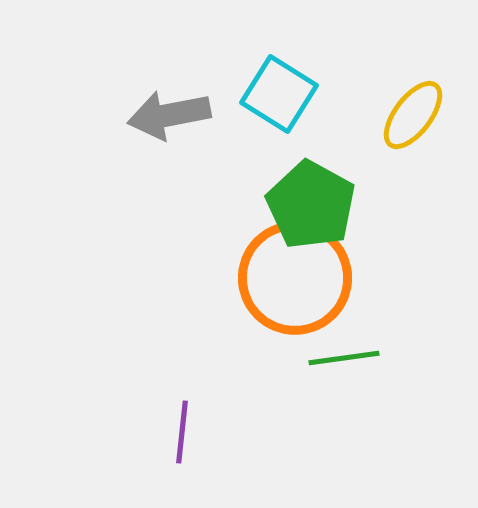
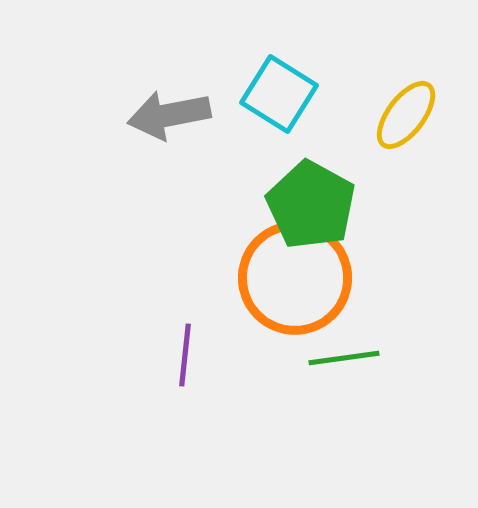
yellow ellipse: moved 7 px left
purple line: moved 3 px right, 77 px up
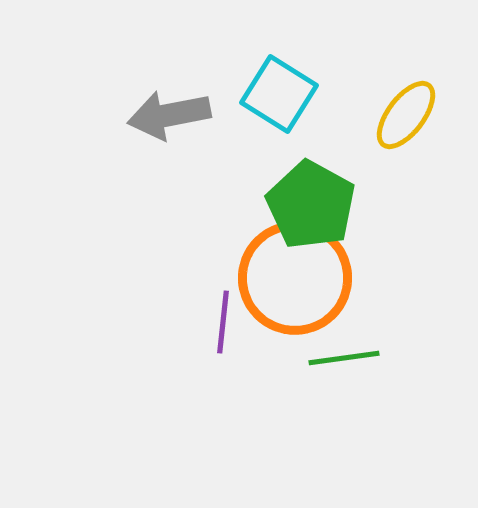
purple line: moved 38 px right, 33 px up
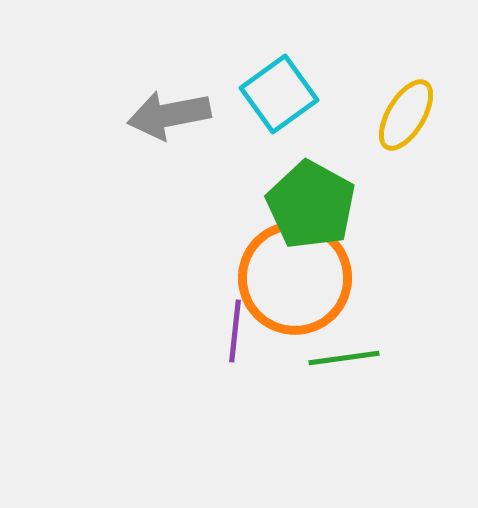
cyan square: rotated 22 degrees clockwise
yellow ellipse: rotated 6 degrees counterclockwise
purple line: moved 12 px right, 9 px down
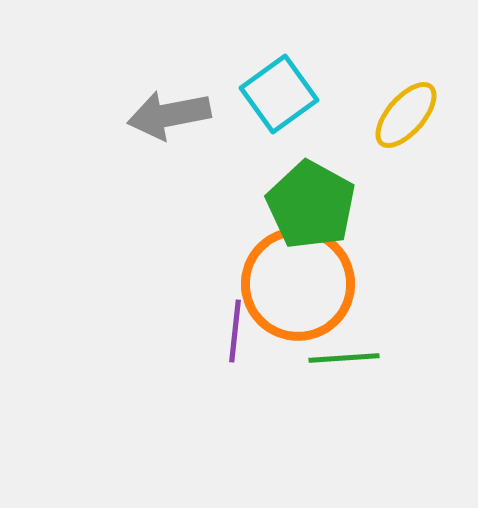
yellow ellipse: rotated 10 degrees clockwise
orange circle: moved 3 px right, 6 px down
green line: rotated 4 degrees clockwise
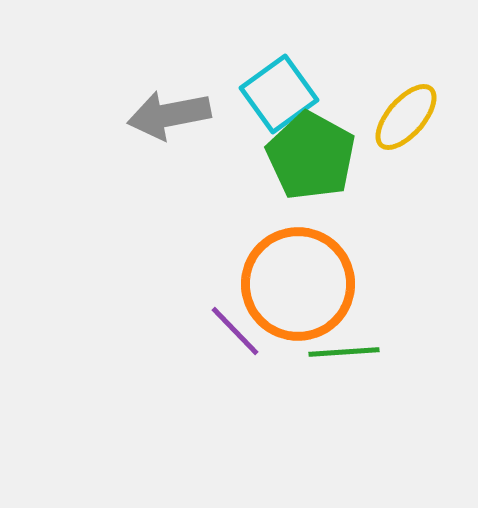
yellow ellipse: moved 2 px down
green pentagon: moved 49 px up
purple line: rotated 50 degrees counterclockwise
green line: moved 6 px up
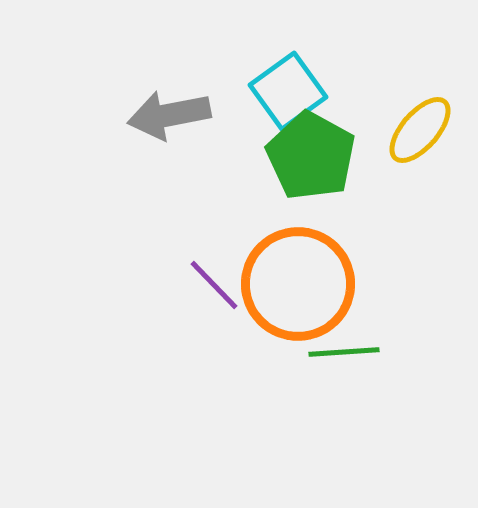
cyan square: moved 9 px right, 3 px up
yellow ellipse: moved 14 px right, 13 px down
purple line: moved 21 px left, 46 px up
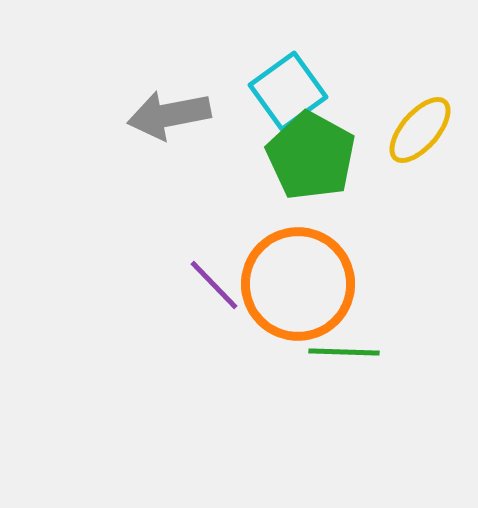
green line: rotated 6 degrees clockwise
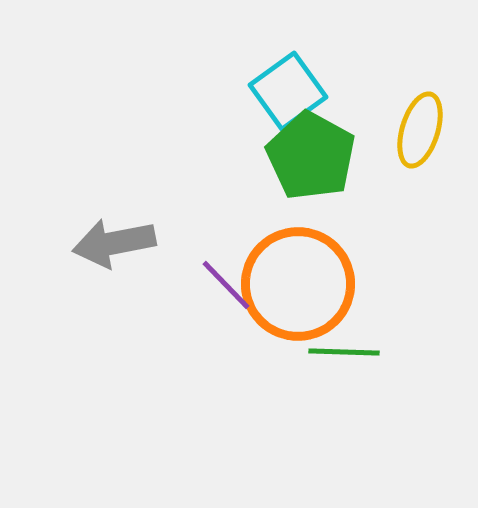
gray arrow: moved 55 px left, 128 px down
yellow ellipse: rotated 24 degrees counterclockwise
purple line: moved 12 px right
